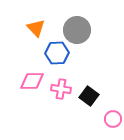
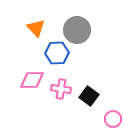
pink diamond: moved 1 px up
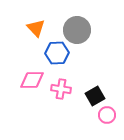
black square: moved 6 px right; rotated 24 degrees clockwise
pink circle: moved 6 px left, 4 px up
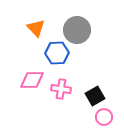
pink circle: moved 3 px left, 2 px down
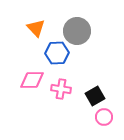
gray circle: moved 1 px down
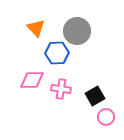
pink circle: moved 2 px right
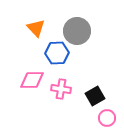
pink circle: moved 1 px right, 1 px down
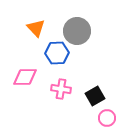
pink diamond: moved 7 px left, 3 px up
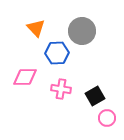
gray circle: moved 5 px right
